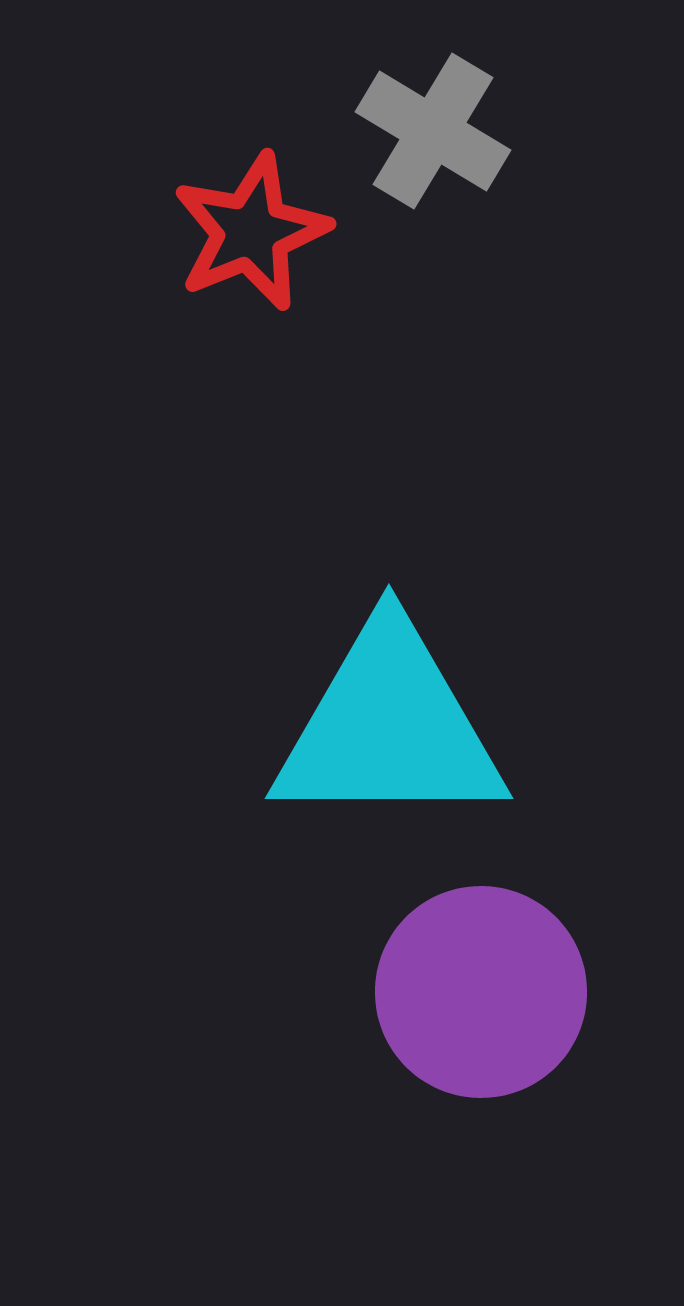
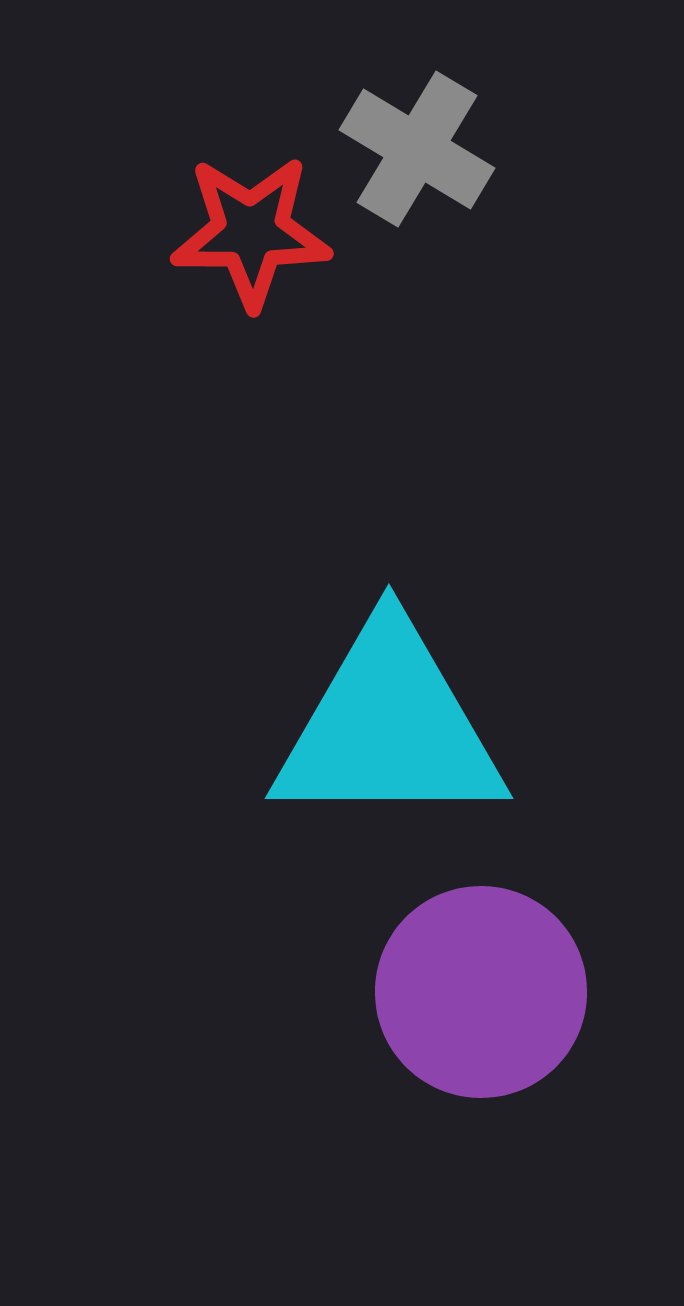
gray cross: moved 16 px left, 18 px down
red star: rotated 22 degrees clockwise
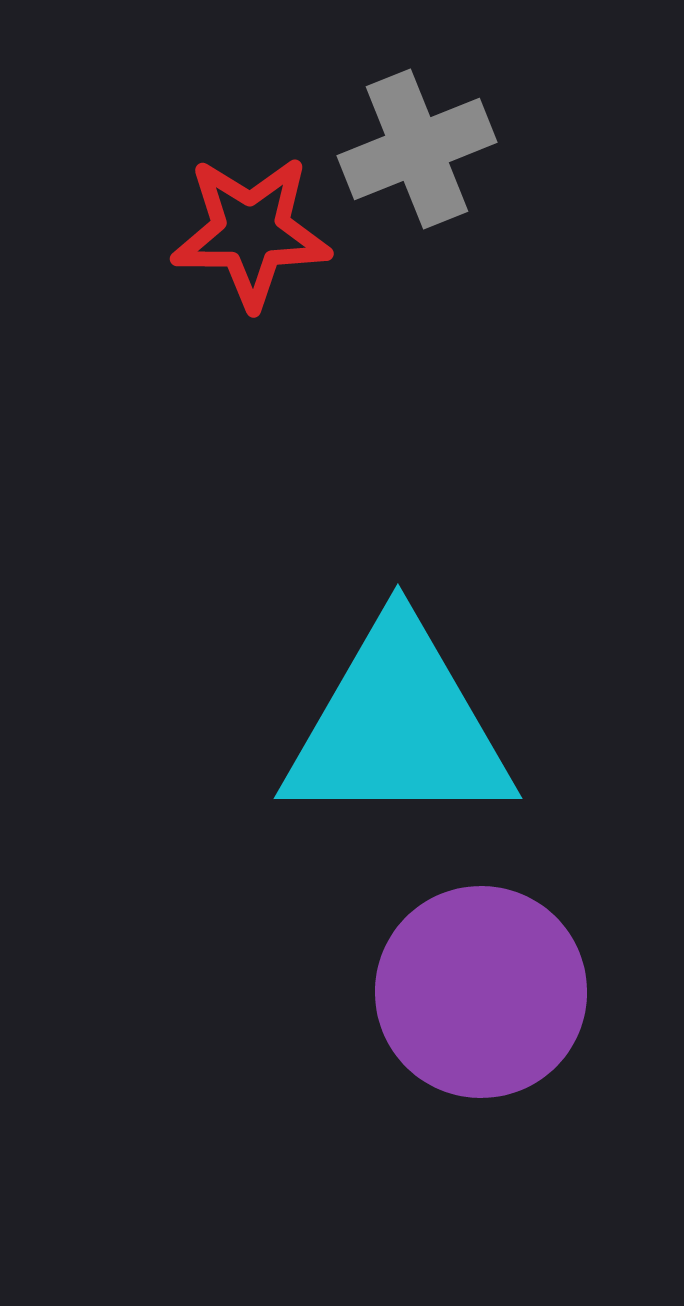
gray cross: rotated 37 degrees clockwise
cyan triangle: moved 9 px right
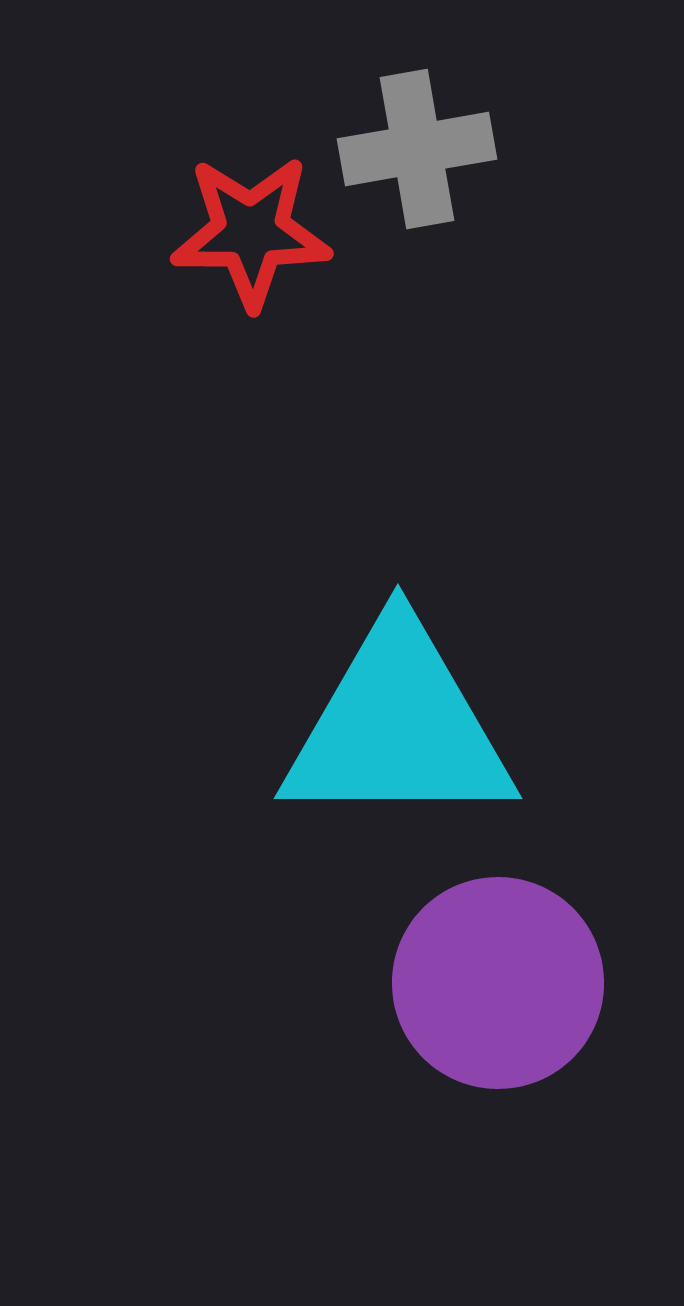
gray cross: rotated 12 degrees clockwise
purple circle: moved 17 px right, 9 px up
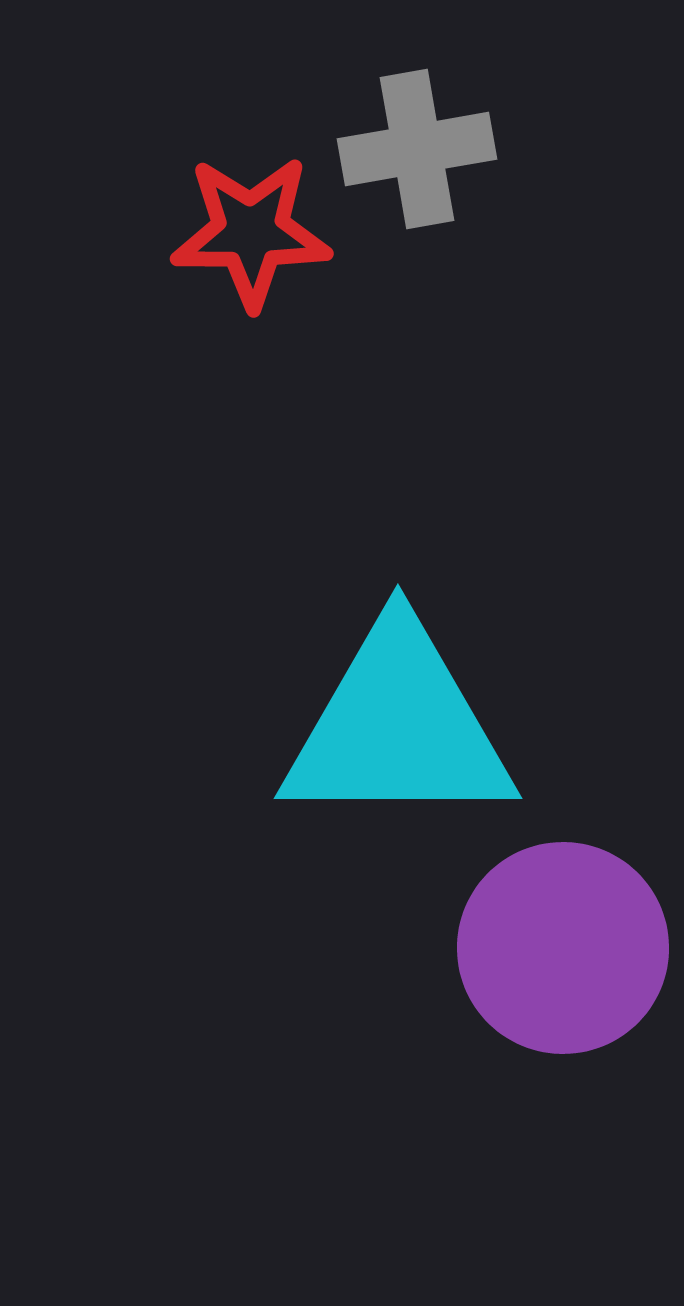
purple circle: moved 65 px right, 35 px up
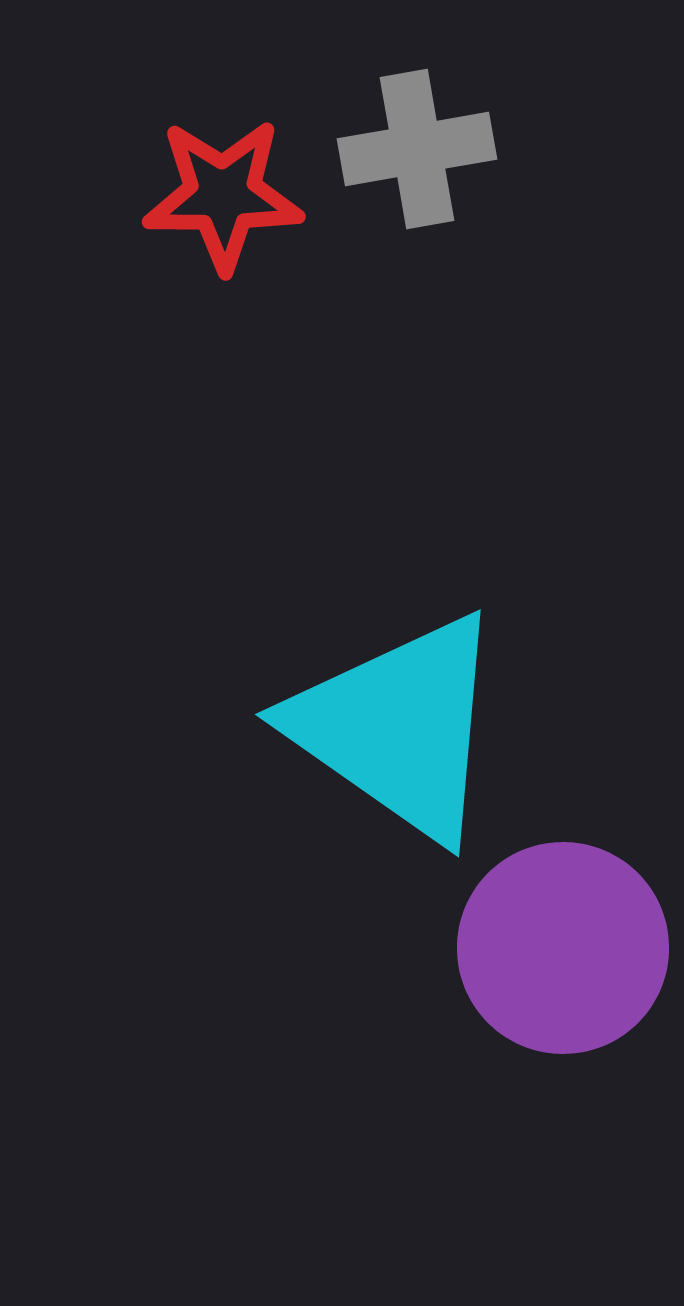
red star: moved 28 px left, 37 px up
cyan triangle: rotated 35 degrees clockwise
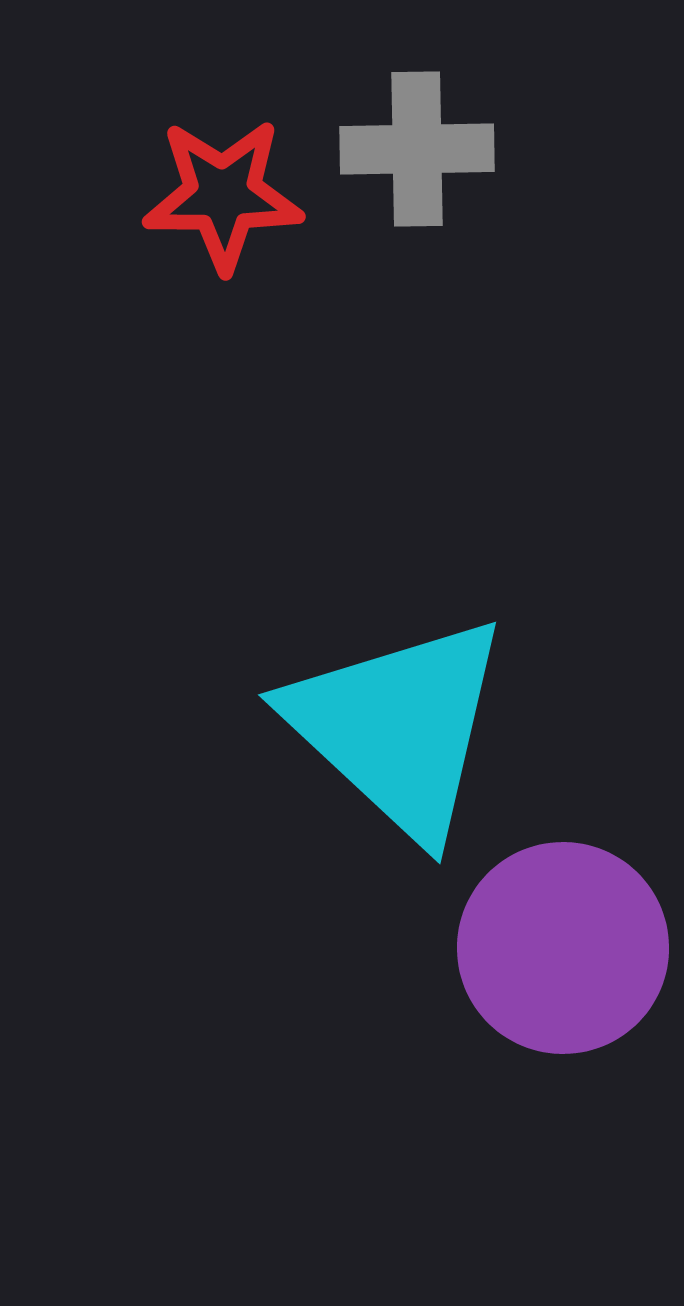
gray cross: rotated 9 degrees clockwise
cyan triangle: rotated 8 degrees clockwise
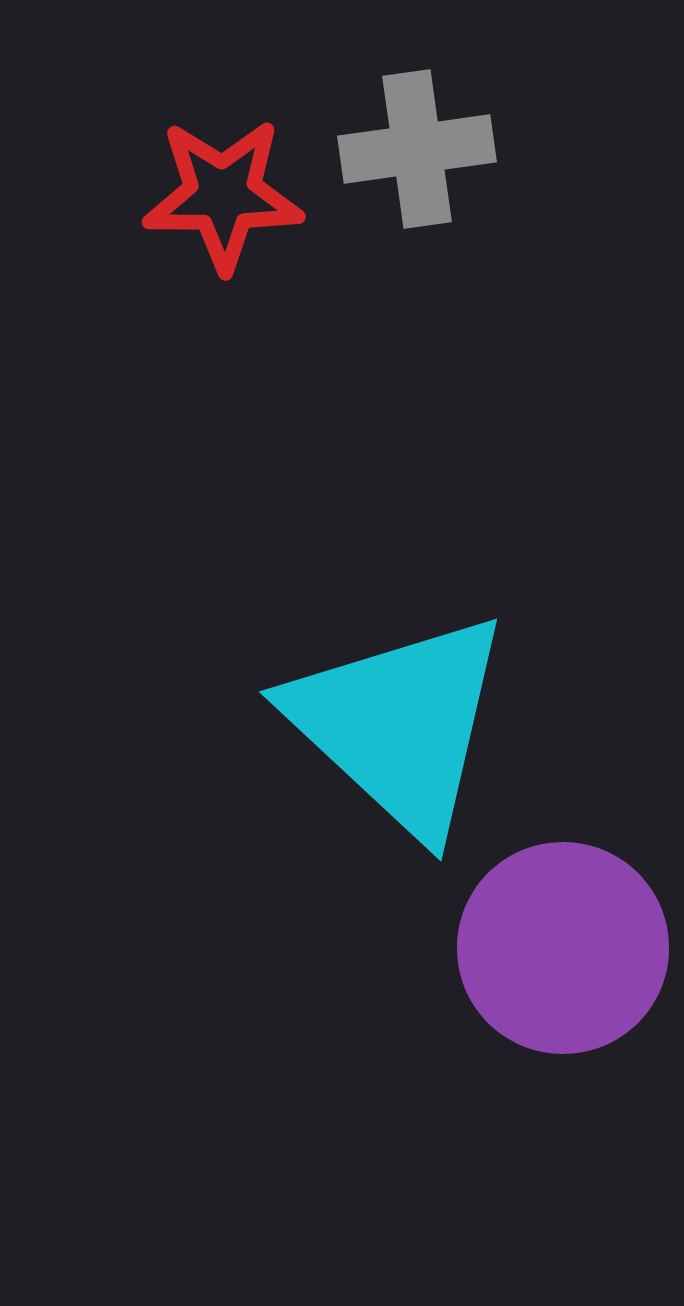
gray cross: rotated 7 degrees counterclockwise
cyan triangle: moved 1 px right, 3 px up
